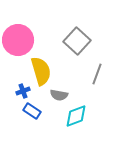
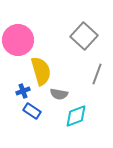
gray square: moved 7 px right, 5 px up
gray semicircle: moved 1 px up
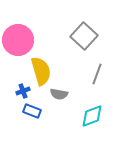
blue rectangle: rotated 12 degrees counterclockwise
cyan diamond: moved 16 px right
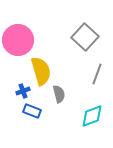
gray square: moved 1 px right, 1 px down
gray semicircle: rotated 114 degrees counterclockwise
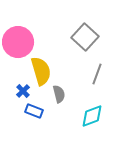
pink circle: moved 2 px down
blue cross: rotated 24 degrees counterclockwise
blue rectangle: moved 2 px right
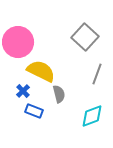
yellow semicircle: rotated 48 degrees counterclockwise
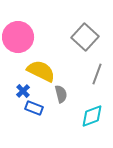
pink circle: moved 5 px up
gray semicircle: moved 2 px right
blue rectangle: moved 3 px up
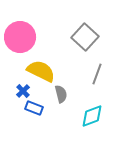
pink circle: moved 2 px right
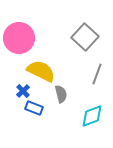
pink circle: moved 1 px left, 1 px down
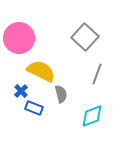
blue cross: moved 2 px left
